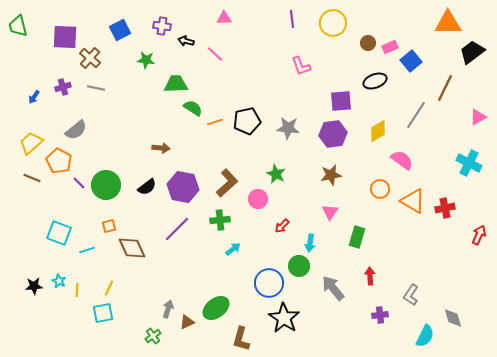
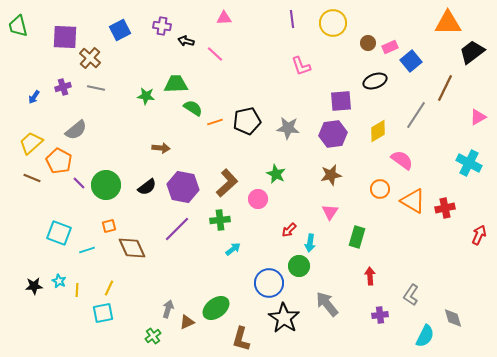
green star at (146, 60): moved 36 px down
red arrow at (282, 226): moved 7 px right, 4 px down
gray arrow at (333, 288): moved 6 px left, 16 px down
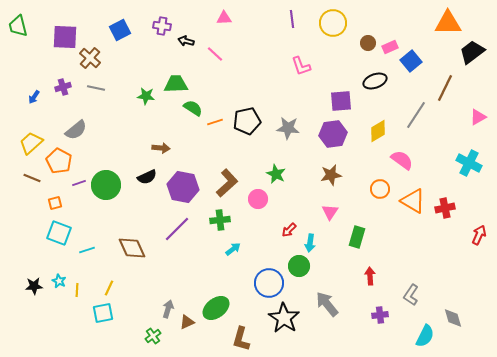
purple line at (79, 183): rotated 64 degrees counterclockwise
black semicircle at (147, 187): moved 10 px up; rotated 12 degrees clockwise
orange square at (109, 226): moved 54 px left, 23 px up
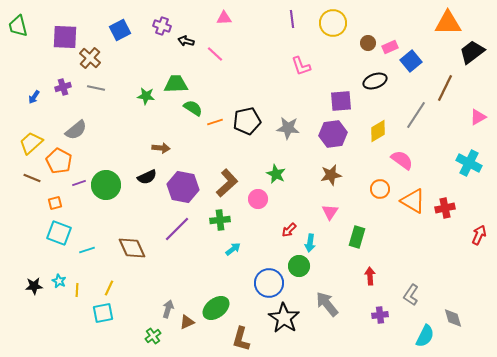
purple cross at (162, 26): rotated 12 degrees clockwise
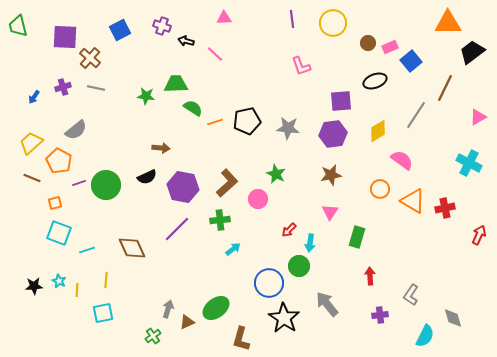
yellow line at (109, 288): moved 3 px left, 8 px up; rotated 21 degrees counterclockwise
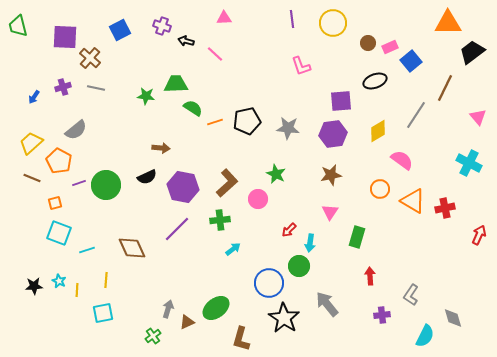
pink triangle at (478, 117): rotated 42 degrees counterclockwise
purple cross at (380, 315): moved 2 px right
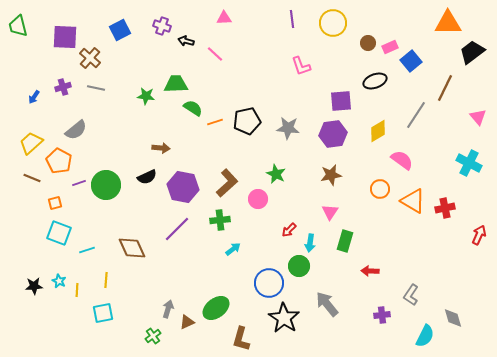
green rectangle at (357, 237): moved 12 px left, 4 px down
red arrow at (370, 276): moved 5 px up; rotated 84 degrees counterclockwise
